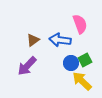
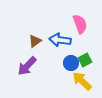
brown triangle: moved 2 px right, 1 px down
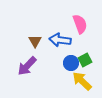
brown triangle: rotated 24 degrees counterclockwise
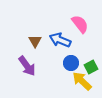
pink semicircle: rotated 18 degrees counterclockwise
blue arrow: rotated 15 degrees clockwise
green square: moved 6 px right, 7 px down
purple arrow: rotated 80 degrees counterclockwise
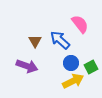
blue arrow: rotated 20 degrees clockwise
purple arrow: rotated 35 degrees counterclockwise
yellow arrow: moved 9 px left; rotated 110 degrees clockwise
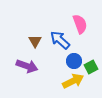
pink semicircle: rotated 18 degrees clockwise
blue circle: moved 3 px right, 2 px up
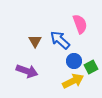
purple arrow: moved 5 px down
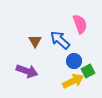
green square: moved 3 px left, 4 px down
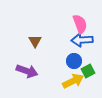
blue arrow: moved 22 px right; rotated 45 degrees counterclockwise
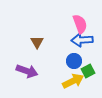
brown triangle: moved 2 px right, 1 px down
